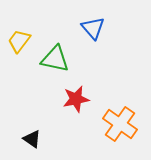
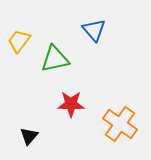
blue triangle: moved 1 px right, 2 px down
green triangle: rotated 24 degrees counterclockwise
red star: moved 5 px left, 5 px down; rotated 12 degrees clockwise
black triangle: moved 3 px left, 3 px up; rotated 36 degrees clockwise
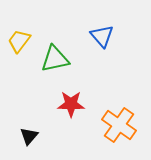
blue triangle: moved 8 px right, 6 px down
orange cross: moved 1 px left, 1 px down
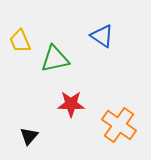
blue triangle: rotated 15 degrees counterclockwise
yellow trapezoid: moved 1 px right; rotated 60 degrees counterclockwise
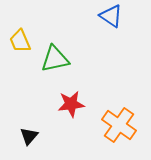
blue triangle: moved 9 px right, 20 px up
red star: rotated 8 degrees counterclockwise
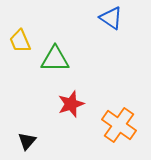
blue triangle: moved 2 px down
green triangle: rotated 12 degrees clockwise
red star: rotated 12 degrees counterclockwise
black triangle: moved 2 px left, 5 px down
